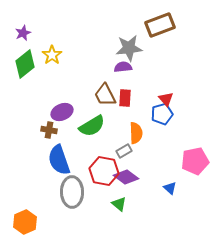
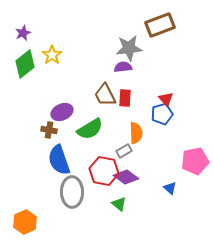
green semicircle: moved 2 px left, 3 px down
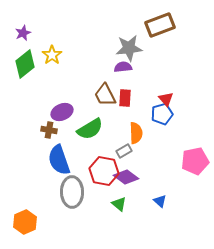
blue triangle: moved 10 px left, 13 px down
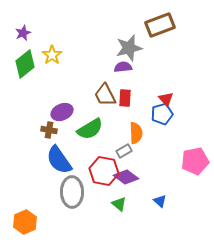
gray star: rotated 8 degrees counterclockwise
blue semicircle: rotated 16 degrees counterclockwise
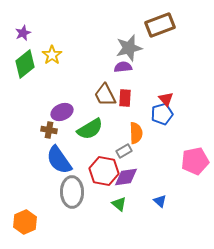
purple diamond: rotated 45 degrees counterclockwise
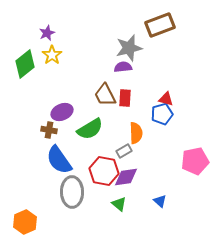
purple star: moved 24 px right
red triangle: rotated 35 degrees counterclockwise
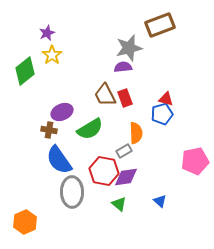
green diamond: moved 7 px down
red rectangle: rotated 24 degrees counterclockwise
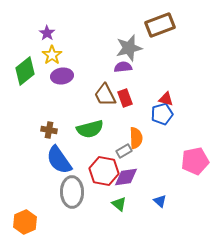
purple star: rotated 14 degrees counterclockwise
purple ellipse: moved 36 px up; rotated 15 degrees clockwise
green semicircle: rotated 16 degrees clockwise
orange semicircle: moved 5 px down
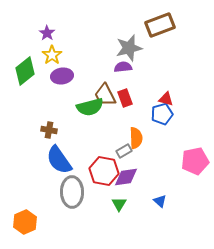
green semicircle: moved 22 px up
green triangle: rotated 21 degrees clockwise
